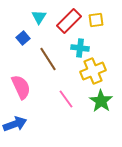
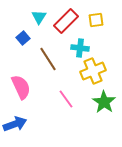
red rectangle: moved 3 px left
green star: moved 3 px right, 1 px down
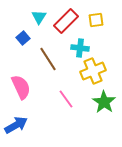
blue arrow: moved 1 px right, 1 px down; rotated 10 degrees counterclockwise
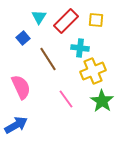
yellow square: rotated 14 degrees clockwise
green star: moved 2 px left, 1 px up
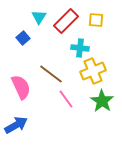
brown line: moved 3 px right, 15 px down; rotated 20 degrees counterclockwise
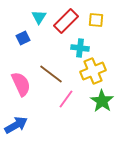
blue square: rotated 16 degrees clockwise
pink semicircle: moved 3 px up
pink line: rotated 72 degrees clockwise
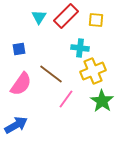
red rectangle: moved 5 px up
blue square: moved 4 px left, 11 px down; rotated 16 degrees clockwise
pink semicircle: rotated 60 degrees clockwise
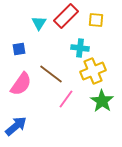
cyan triangle: moved 6 px down
blue arrow: moved 1 px down; rotated 10 degrees counterclockwise
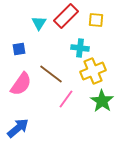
blue arrow: moved 2 px right, 2 px down
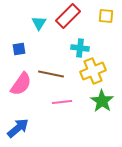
red rectangle: moved 2 px right
yellow square: moved 10 px right, 4 px up
brown line: rotated 25 degrees counterclockwise
pink line: moved 4 px left, 3 px down; rotated 48 degrees clockwise
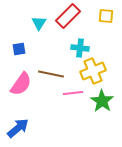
pink line: moved 11 px right, 9 px up
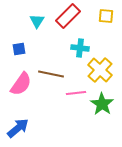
cyan triangle: moved 2 px left, 2 px up
yellow cross: moved 7 px right, 1 px up; rotated 25 degrees counterclockwise
pink line: moved 3 px right
green star: moved 3 px down
